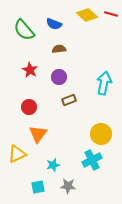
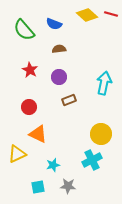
orange triangle: rotated 42 degrees counterclockwise
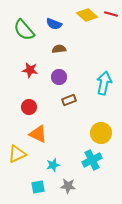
red star: rotated 21 degrees counterclockwise
yellow circle: moved 1 px up
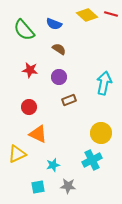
brown semicircle: rotated 40 degrees clockwise
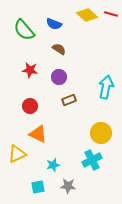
cyan arrow: moved 2 px right, 4 px down
red circle: moved 1 px right, 1 px up
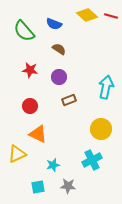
red line: moved 2 px down
green semicircle: moved 1 px down
yellow circle: moved 4 px up
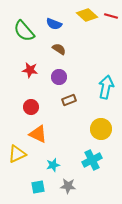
red circle: moved 1 px right, 1 px down
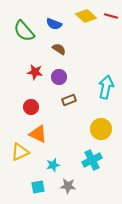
yellow diamond: moved 1 px left, 1 px down
red star: moved 5 px right, 2 px down
yellow triangle: moved 3 px right, 2 px up
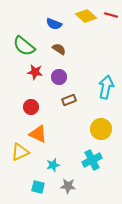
red line: moved 1 px up
green semicircle: moved 15 px down; rotated 10 degrees counterclockwise
cyan square: rotated 24 degrees clockwise
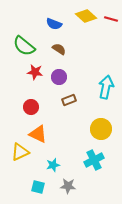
red line: moved 4 px down
cyan cross: moved 2 px right
